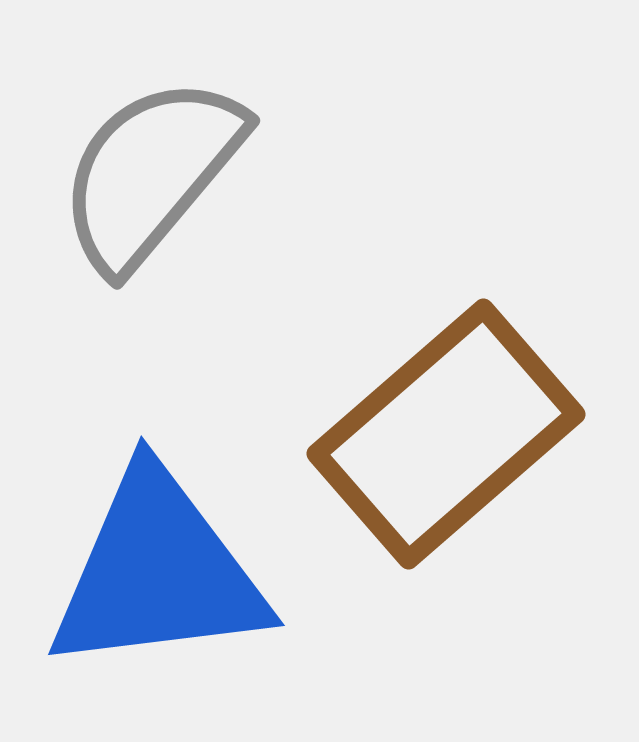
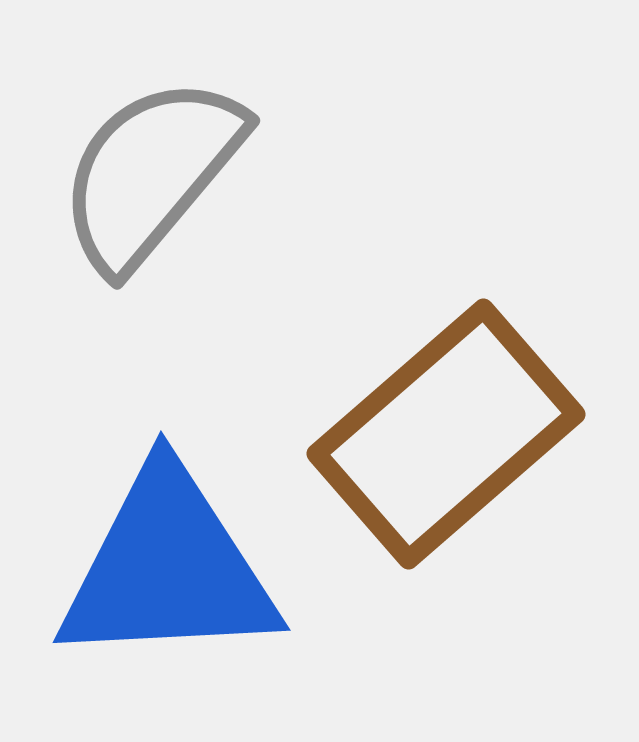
blue triangle: moved 10 px right, 4 px up; rotated 4 degrees clockwise
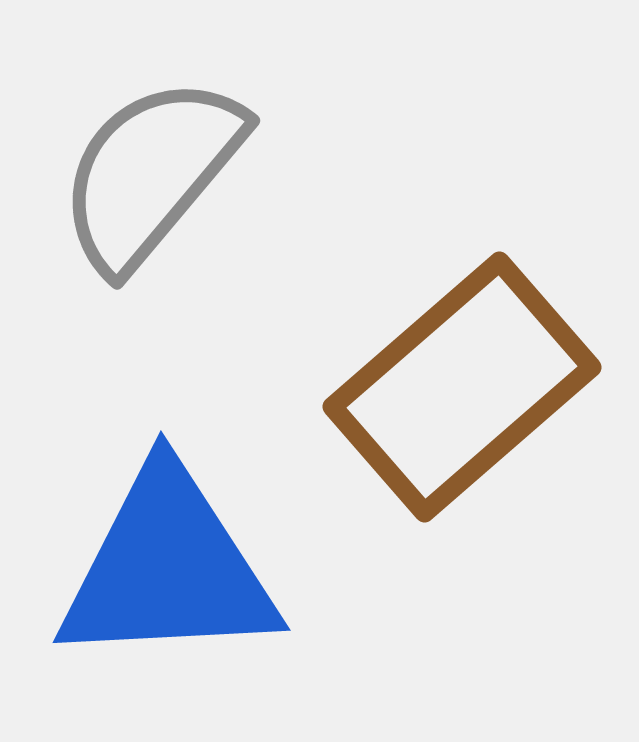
brown rectangle: moved 16 px right, 47 px up
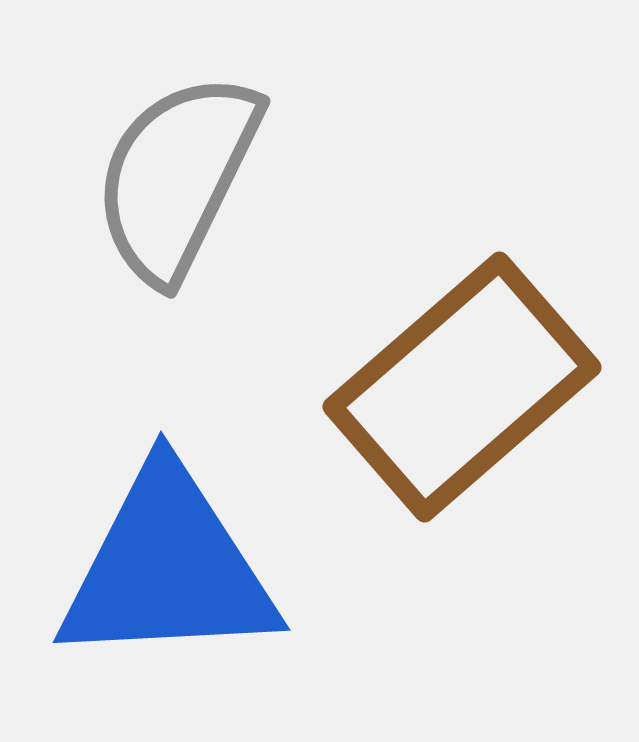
gray semicircle: moved 26 px right, 4 px down; rotated 14 degrees counterclockwise
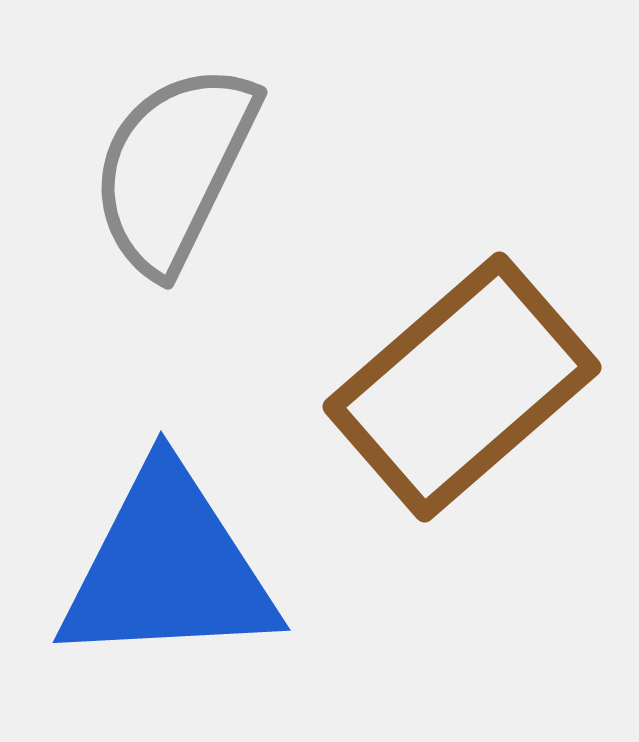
gray semicircle: moved 3 px left, 9 px up
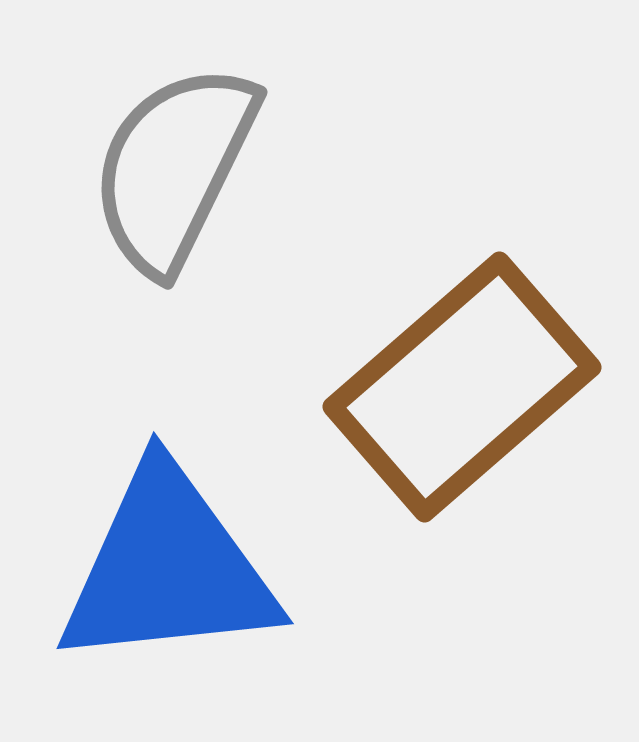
blue triangle: rotated 3 degrees counterclockwise
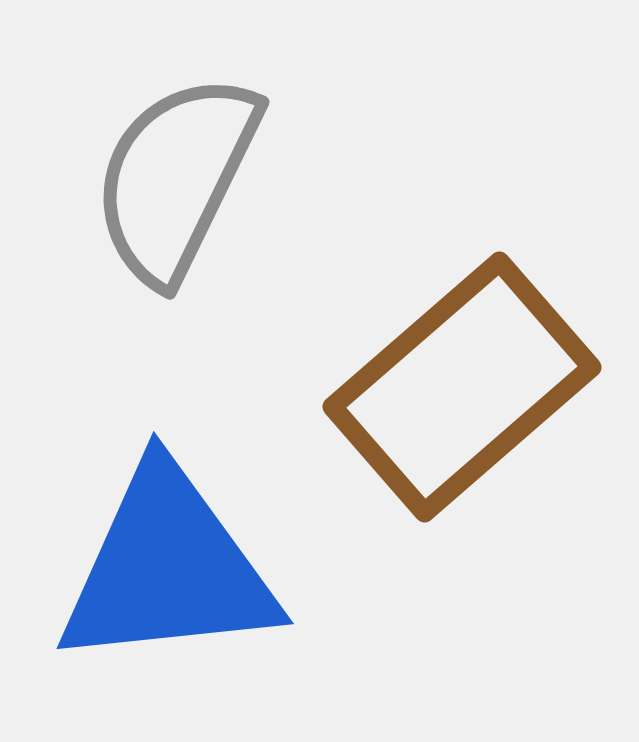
gray semicircle: moved 2 px right, 10 px down
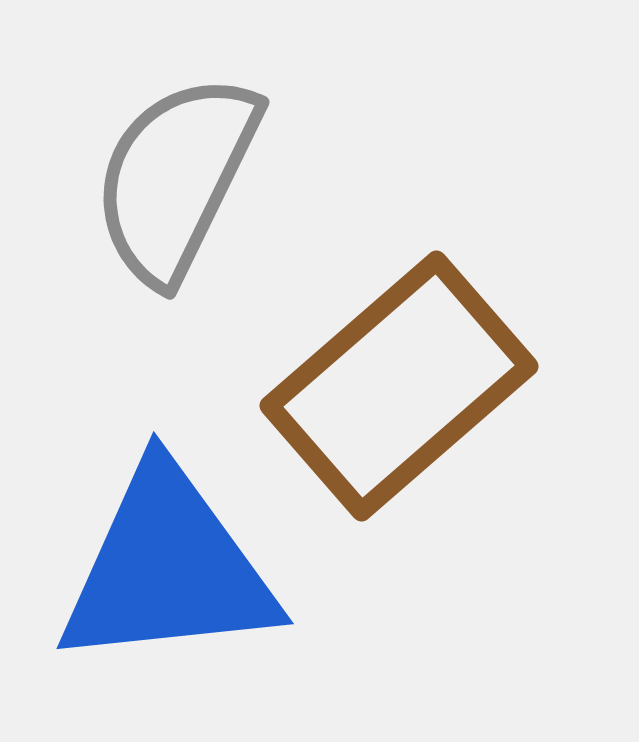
brown rectangle: moved 63 px left, 1 px up
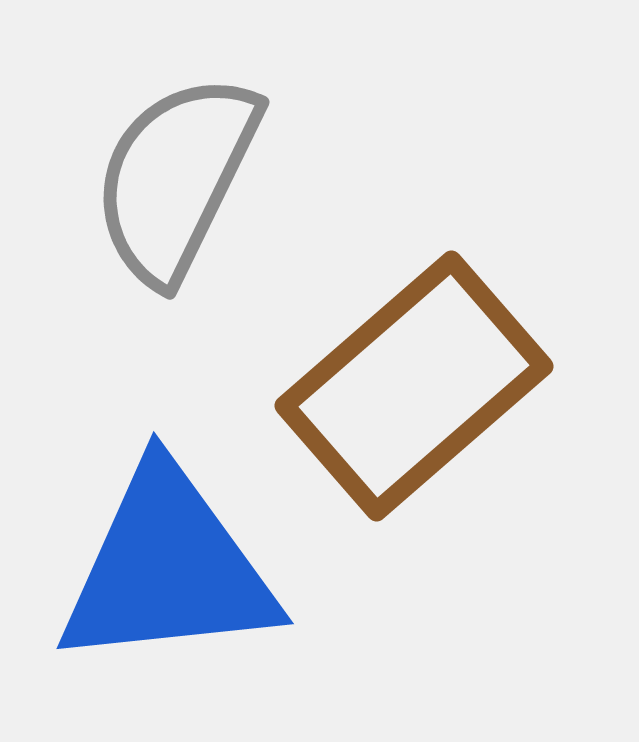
brown rectangle: moved 15 px right
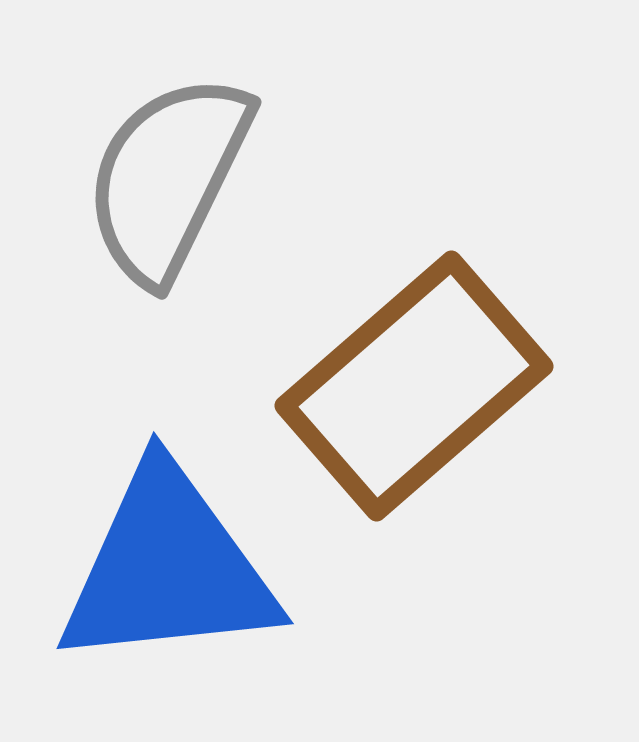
gray semicircle: moved 8 px left
